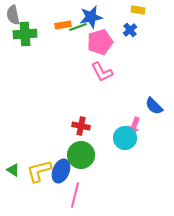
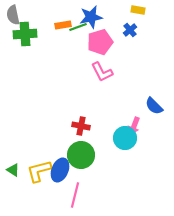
blue ellipse: moved 1 px left, 1 px up
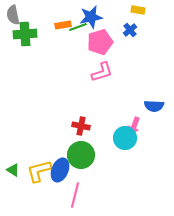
pink L-shape: rotated 80 degrees counterclockwise
blue semicircle: rotated 42 degrees counterclockwise
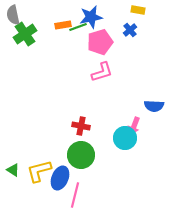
green cross: rotated 30 degrees counterclockwise
blue ellipse: moved 8 px down
